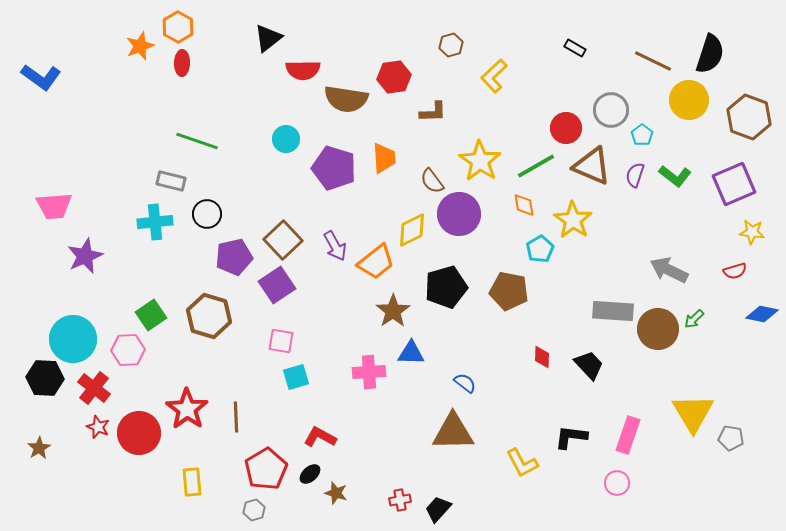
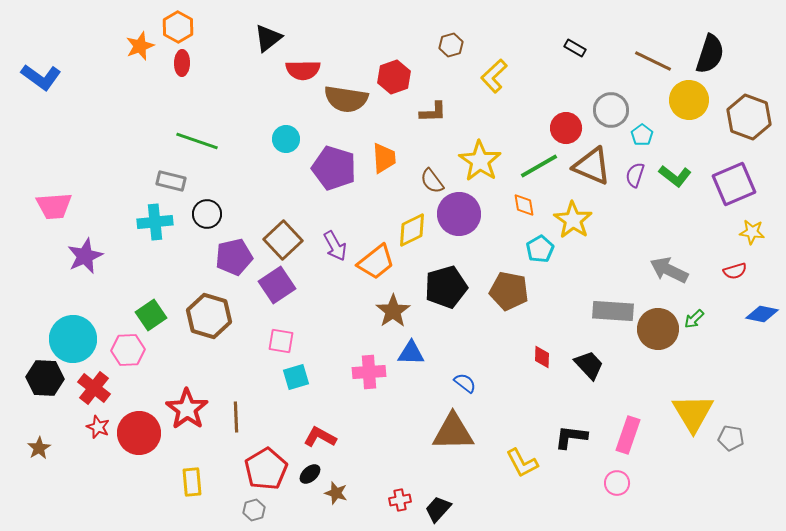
red hexagon at (394, 77): rotated 12 degrees counterclockwise
green line at (536, 166): moved 3 px right
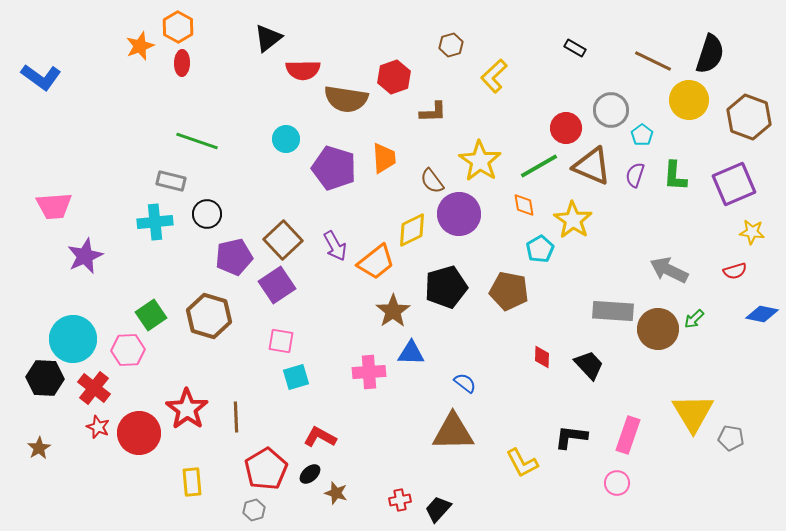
green L-shape at (675, 176): rotated 56 degrees clockwise
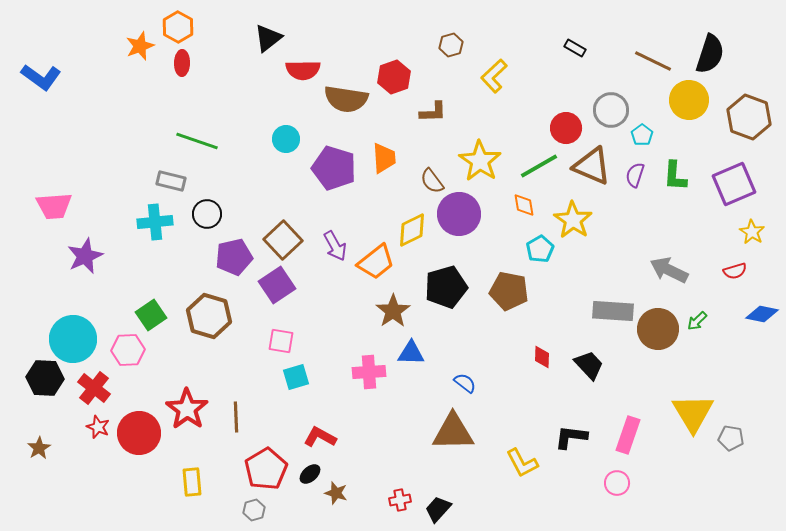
yellow star at (752, 232): rotated 25 degrees clockwise
green arrow at (694, 319): moved 3 px right, 2 px down
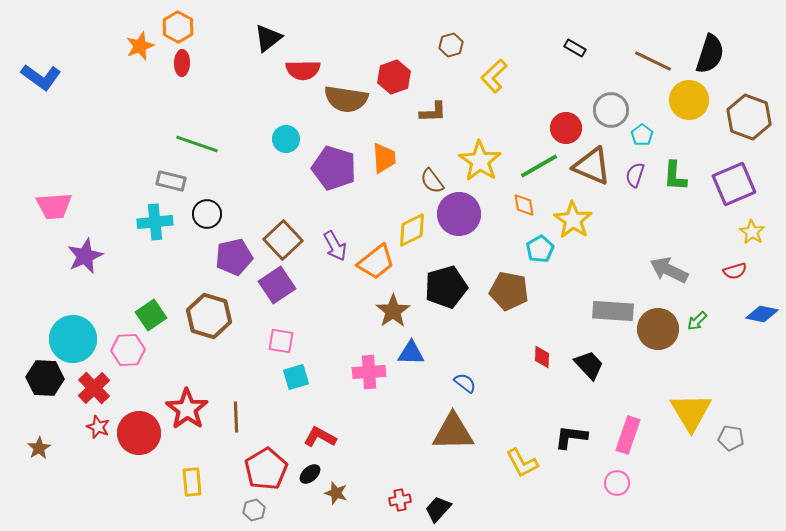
green line at (197, 141): moved 3 px down
red cross at (94, 388): rotated 8 degrees clockwise
yellow triangle at (693, 413): moved 2 px left, 1 px up
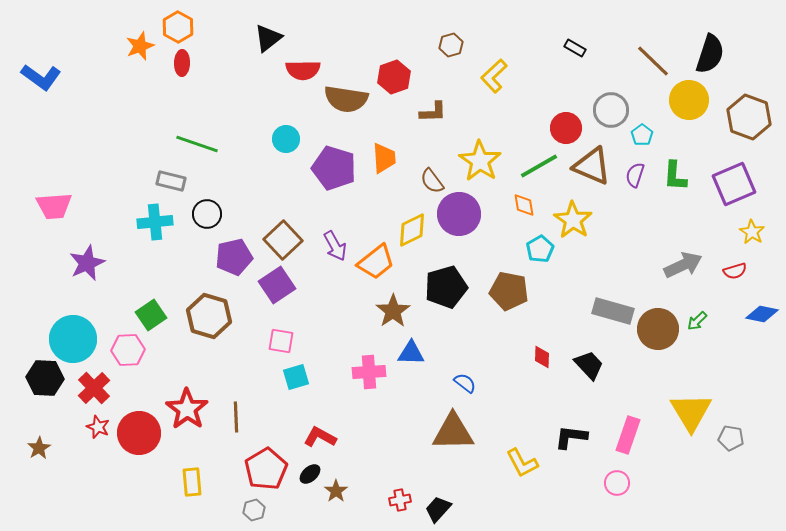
brown line at (653, 61): rotated 18 degrees clockwise
purple star at (85, 256): moved 2 px right, 7 px down
gray arrow at (669, 270): moved 14 px right, 5 px up; rotated 129 degrees clockwise
gray rectangle at (613, 311): rotated 12 degrees clockwise
brown star at (336, 493): moved 2 px up; rotated 20 degrees clockwise
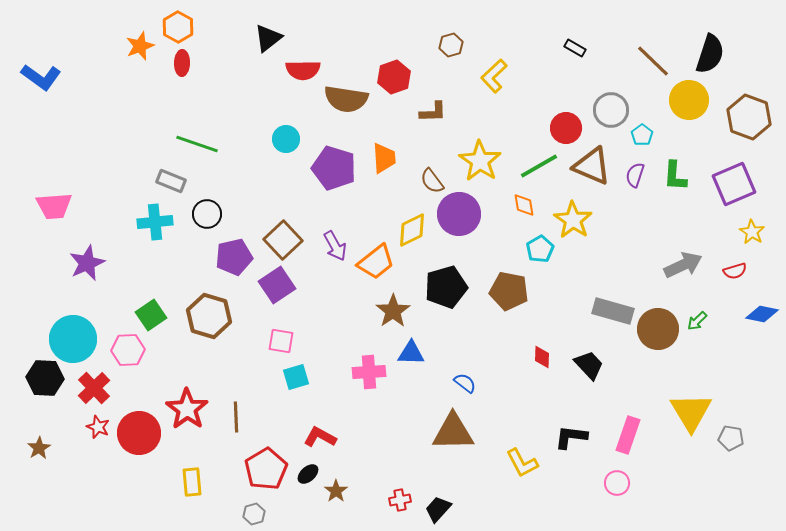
gray rectangle at (171, 181): rotated 8 degrees clockwise
black ellipse at (310, 474): moved 2 px left
gray hexagon at (254, 510): moved 4 px down
